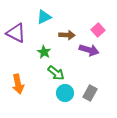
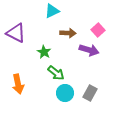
cyan triangle: moved 8 px right, 6 px up
brown arrow: moved 1 px right, 2 px up
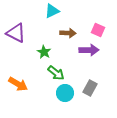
pink square: rotated 24 degrees counterclockwise
purple arrow: rotated 18 degrees counterclockwise
orange arrow: rotated 48 degrees counterclockwise
gray rectangle: moved 5 px up
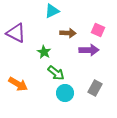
gray rectangle: moved 5 px right
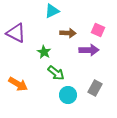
cyan circle: moved 3 px right, 2 px down
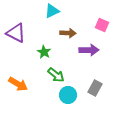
pink square: moved 4 px right, 5 px up
green arrow: moved 2 px down
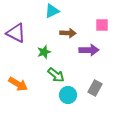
pink square: rotated 24 degrees counterclockwise
green star: rotated 24 degrees clockwise
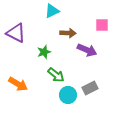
purple arrow: moved 2 px left; rotated 24 degrees clockwise
gray rectangle: moved 5 px left; rotated 35 degrees clockwise
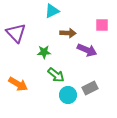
purple triangle: rotated 20 degrees clockwise
green star: rotated 16 degrees clockwise
